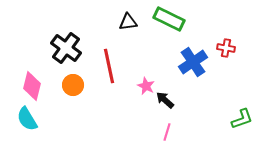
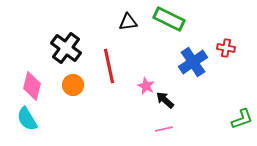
pink line: moved 3 px left, 3 px up; rotated 60 degrees clockwise
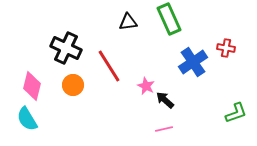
green rectangle: rotated 40 degrees clockwise
black cross: rotated 12 degrees counterclockwise
red line: rotated 20 degrees counterclockwise
green L-shape: moved 6 px left, 6 px up
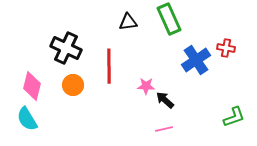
blue cross: moved 3 px right, 2 px up
red line: rotated 32 degrees clockwise
pink star: rotated 24 degrees counterclockwise
green L-shape: moved 2 px left, 4 px down
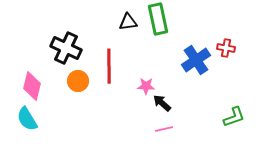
green rectangle: moved 11 px left; rotated 12 degrees clockwise
orange circle: moved 5 px right, 4 px up
black arrow: moved 3 px left, 3 px down
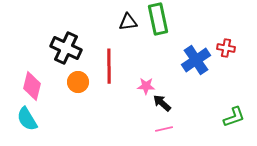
orange circle: moved 1 px down
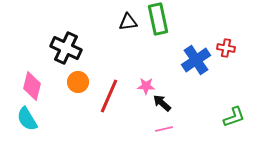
red line: moved 30 px down; rotated 24 degrees clockwise
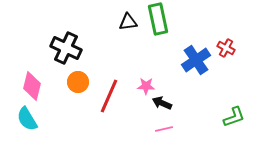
red cross: rotated 18 degrees clockwise
black arrow: rotated 18 degrees counterclockwise
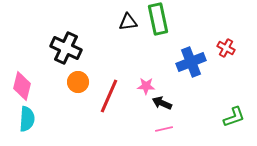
blue cross: moved 5 px left, 2 px down; rotated 12 degrees clockwise
pink diamond: moved 10 px left
cyan semicircle: rotated 145 degrees counterclockwise
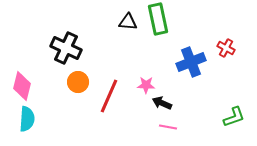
black triangle: rotated 12 degrees clockwise
pink star: moved 1 px up
pink line: moved 4 px right, 2 px up; rotated 24 degrees clockwise
